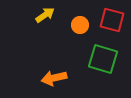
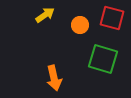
red square: moved 2 px up
orange arrow: rotated 90 degrees counterclockwise
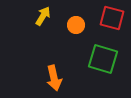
yellow arrow: moved 2 px left, 1 px down; rotated 24 degrees counterclockwise
orange circle: moved 4 px left
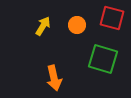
yellow arrow: moved 10 px down
orange circle: moved 1 px right
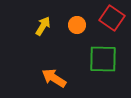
red square: rotated 20 degrees clockwise
green square: rotated 16 degrees counterclockwise
orange arrow: rotated 135 degrees clockwise
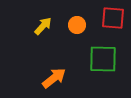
red square: moved 1 px right; rotated 30 degrees counterclockwise
yellow arrow: rotated 12 degrees clockwise
orange arrow: rotated 110 degrees clockwise
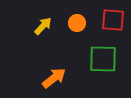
red square: moved 2 px down
orange circle: moved 2 px up
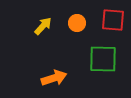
orange arrow: rotated 20 degrees clockwise
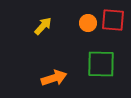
orange circle: moved 11 px right
green square: moved 2 px left, 5 px down
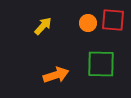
orange arrow: moved 2 px right, 3 px up
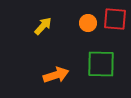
red square: moved 2 px right, 1 px up
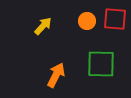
orange circle: moved 1 px left, 2 px up
orange arrow: rotated 45 degrees counterclockwise
